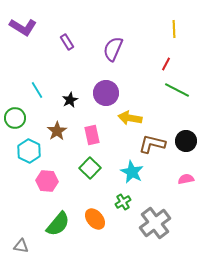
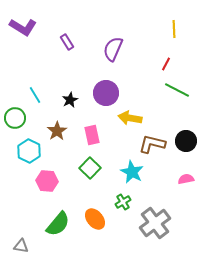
cyan line: moved 2 px left, 5 px down
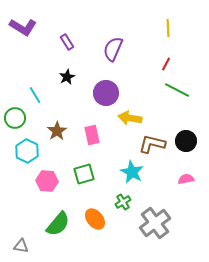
yellow line: moved 6 px left, 1 px up
black star: moved 3 px left, 23 px up
cyan hexagon: moved 2 px left
green square: moved 6 px left, 6 px down; rotated 30 degrees clockwise
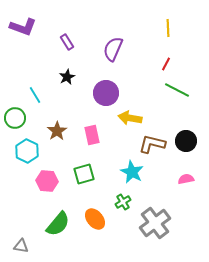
purple L-shape: rotated 12 degrees counterclockwise
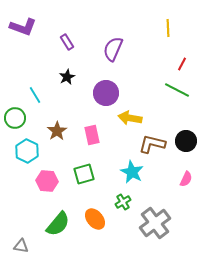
red line: moved 16 px right
pink semicircle: rotated 126 degrees clockwise
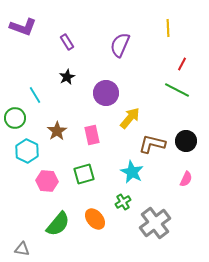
purple semicircle: moved 7 px right, 4 px up
yellow arrow: rotated 120 degrees clockwise
gray triangle: moved 1 px right, 3 px down
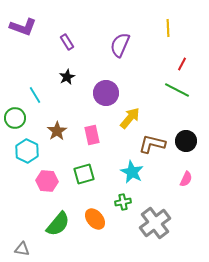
green cross: rotated 21 degrees clockwise
